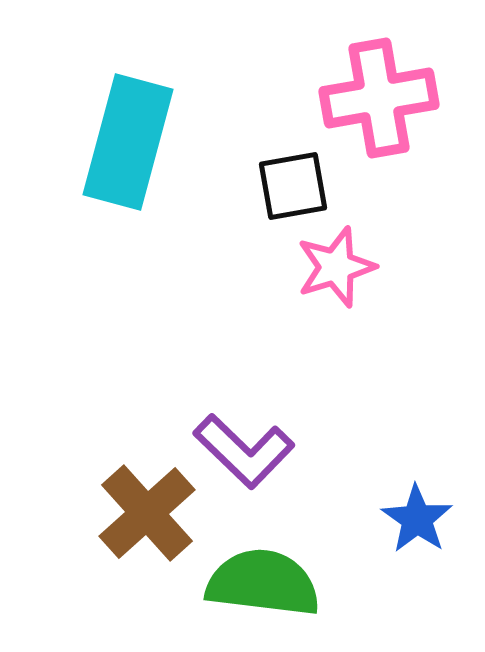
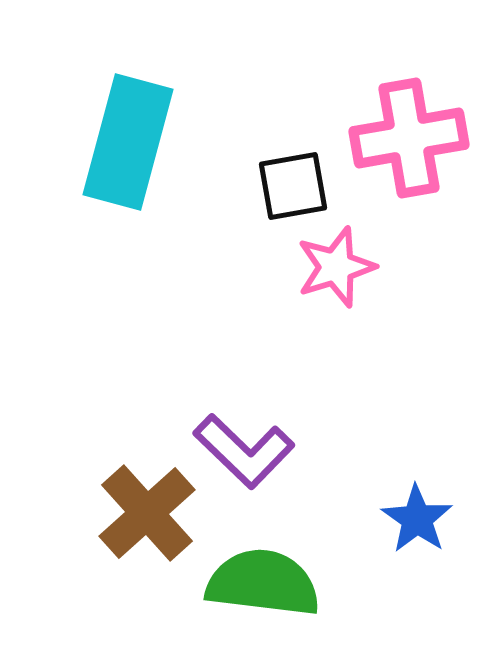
pink cross: moved 30 px right, 40 px down
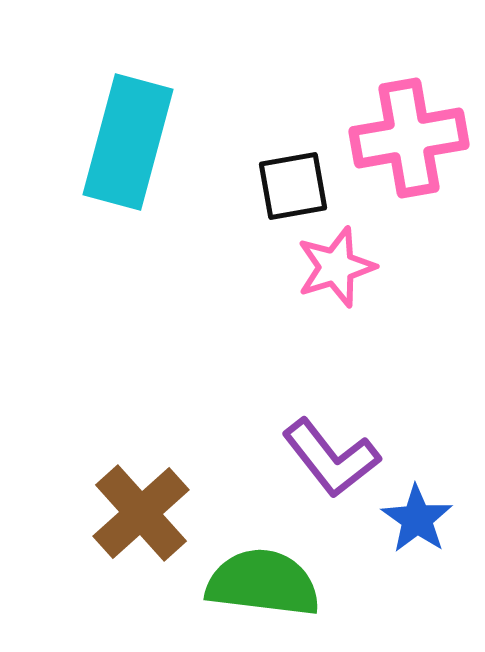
purple L-shape: moved 87 px right, 7 px down; rotated 8 degrees clockwise
brown cross: moved 6 px left
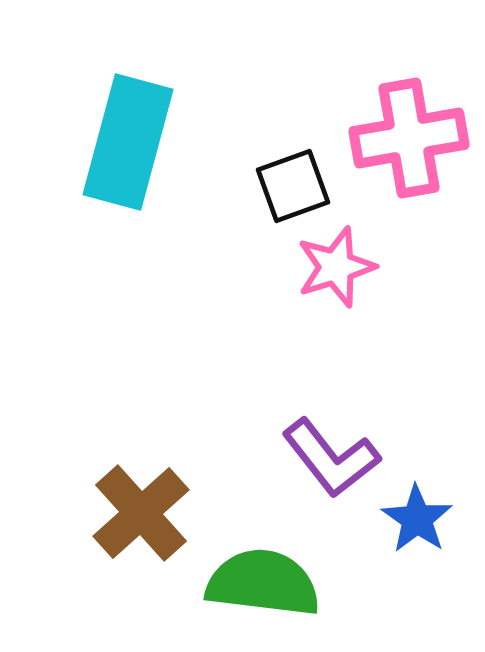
black square: rotated 10 degrees counterclockwise
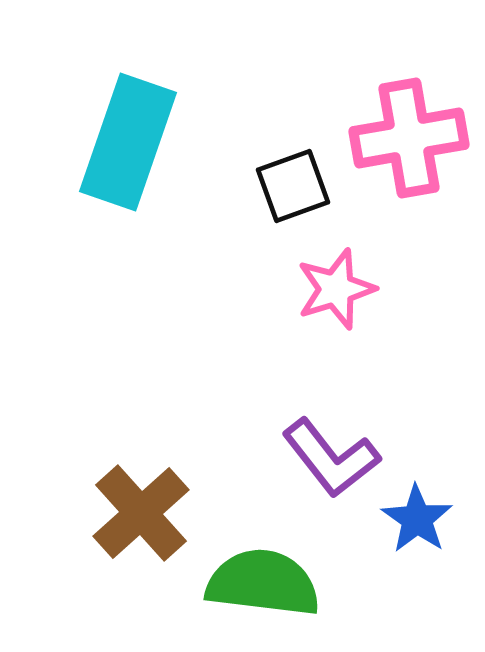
cyan rectangle: rotated 4 degrees clockwise
pink star: moved 22 px down
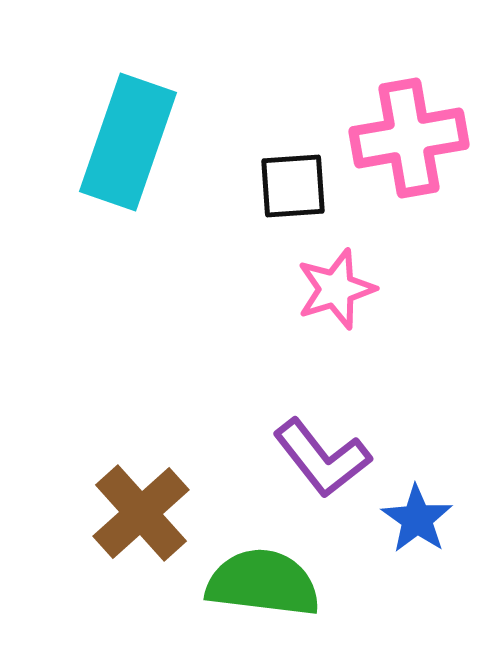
black square: rotated 16 degrees clockwise
purple L-shape: moved 9 px left
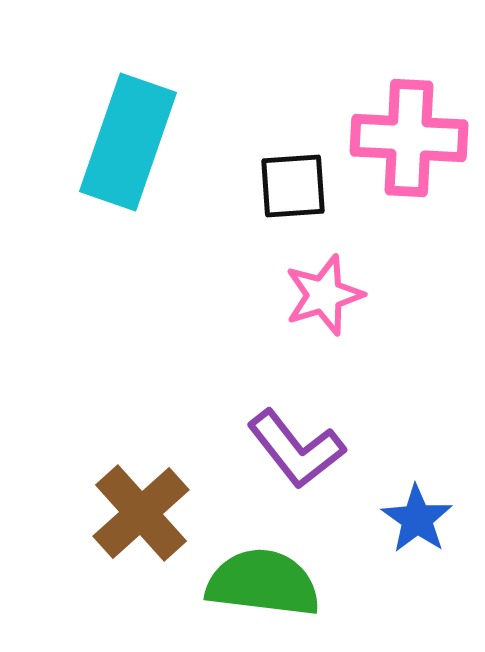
pink cross: rotated 13 degrees clockwise
pink star: moved 12 px left, 6 px down
purple L-shape: moved 26 px left, 9 px up
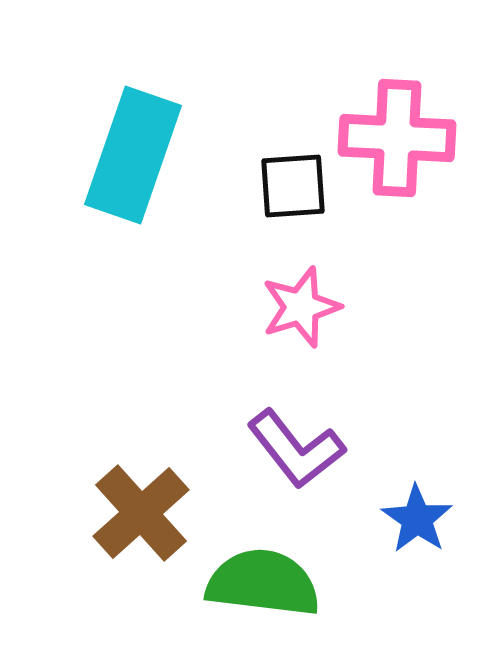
pink cross: moved 12 px left
cyan rectangle: moved 5 px right, 13 px down
pink star: moved 23 px left, 12 px down
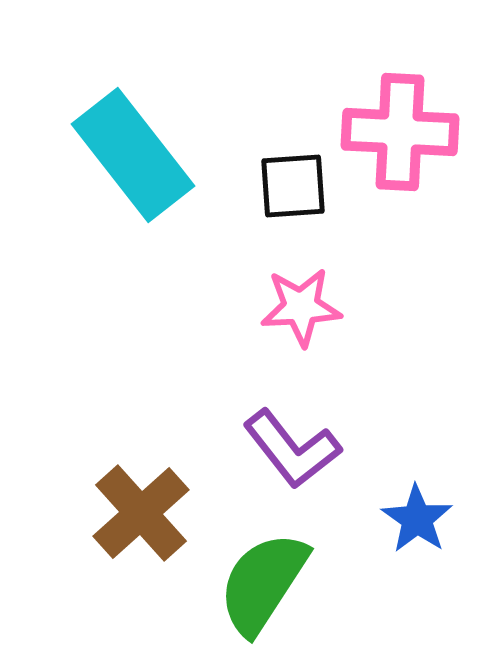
pink cross: moved 3 px right, 6 px up
cyan rectangle: rotated 57 degrees counterclockwise
pink star: rotated 14 degrees clockwise
purple L-shape: moved 4 px left
green semicircle: rotated 64 degrees counterclockwise
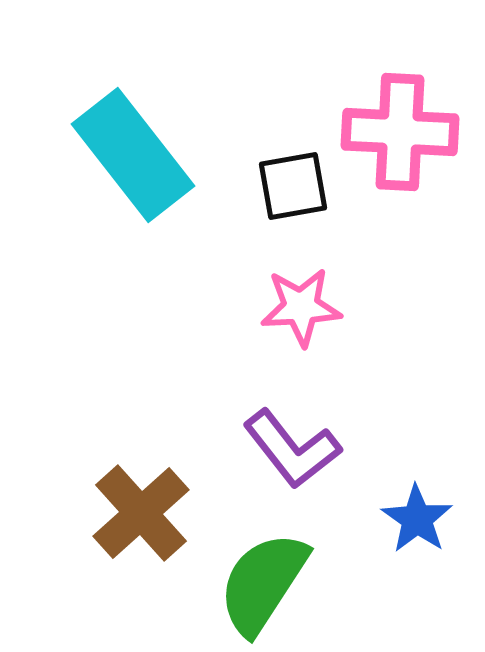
black square: rotated 6 degrees counterclockwise
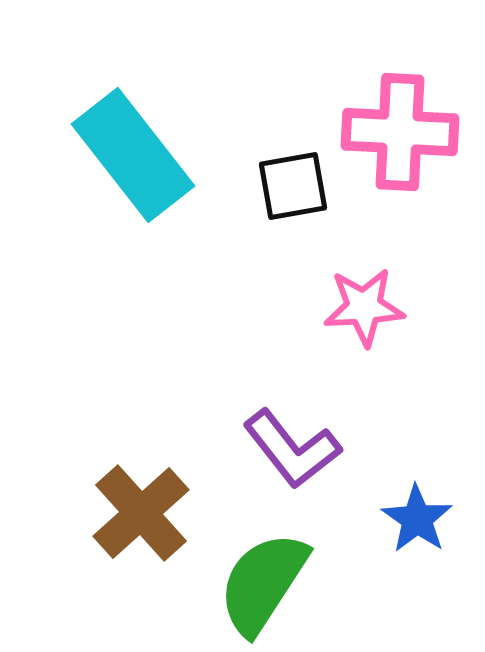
pink star: moved 63 px right
